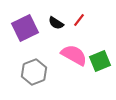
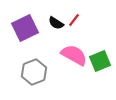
red line: moved 5 px left
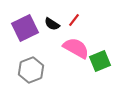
black semicircle: moved 4 px left, 1 px down
pink semicircle: moved 2 px right, 7 px up
gray hexagon: moved 3 px left, 2 px up
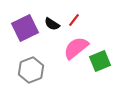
pink semicircle: rotated 68 degrees counterclockwise
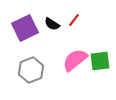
pink semicircle: moved 1 px left, 12 px down
green square: rotated 15 degrees clockwise
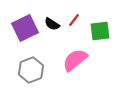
green square: moved 30 px up
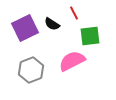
red line: moved 7 px up; rotated 64 degrees counterclockwise
green square: moved 10 px left, 5 px down
pink semicircle: moved 3 px left, 1 px down; rotated 12 degrees clockwise
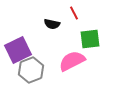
black semicircle: rotated 21 degrees counterclockwise
purple square: moved 7 px left, 22 px down
green square: moved 3 px down
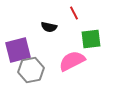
black semicircle: moved 3 px left, 3 px down
green square: moved 1 px right
purple square: rotated 12 degrees clockwise
gray hexagon: rotated 10 degrees clockwise
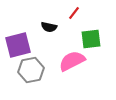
red line: rotated 64 degrees clockwise
purple square: moved 5 px up
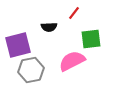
black semicircle: rotated 14 degrees counterclockwise
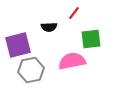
pink semicircle: rotated 16 degrees clockwise
